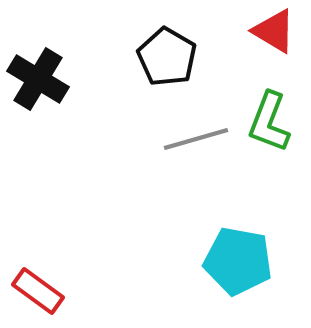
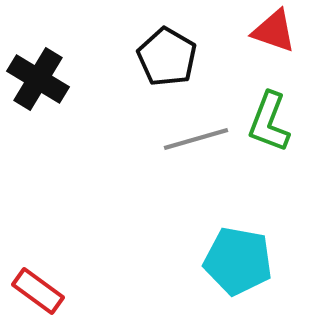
red triangle: rotated 12 degrees counterclockwise
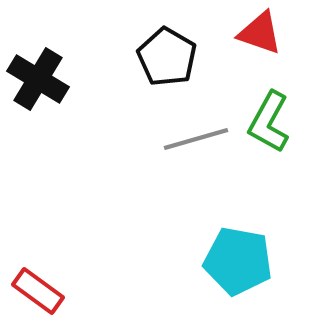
red triangle: moved 14 px left, 2 px down
green L-shape: rotated 8 degrees clockwise
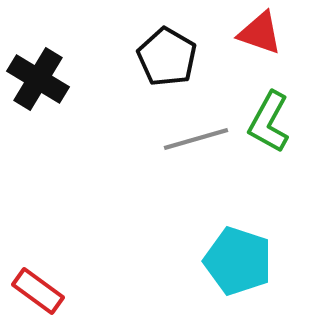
cyan pentagon: rotated 8 degrees clockwise
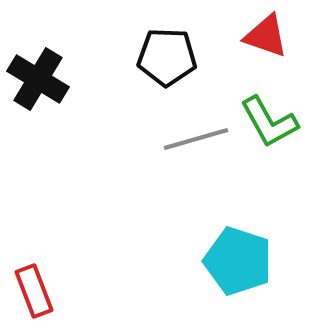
red triangle: moved 6 px right, 3 px down
black pentagon: rotated 28 degrees counterclockwise
green L-shape: rotated 58 degrees counterclockwise
red rectangle: moved 4 px left; rotated 33 degrees clockwise
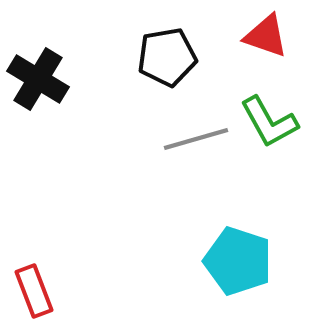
black pentagon: rotated 12 degrees counterclockwise
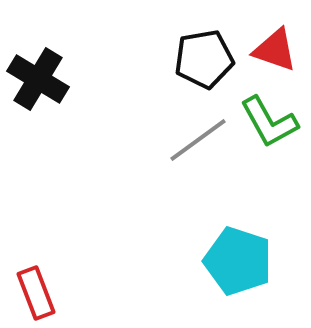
red triangle: moved 9 px right, 14 px down
black pentagon: moved 37 px right, 2 px down
gray line: moved 2 px right, 1 px down; rotated 20 degrees counterclockwise
red rectangle: moved 2 px right, 2 px down
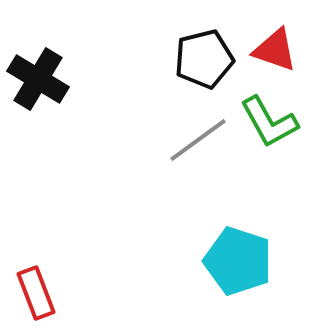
black pentagon: rotated 4 degrees counterclockwise
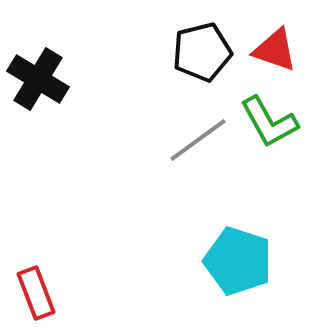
black pentagon: moved 2 px left, 7 px up
